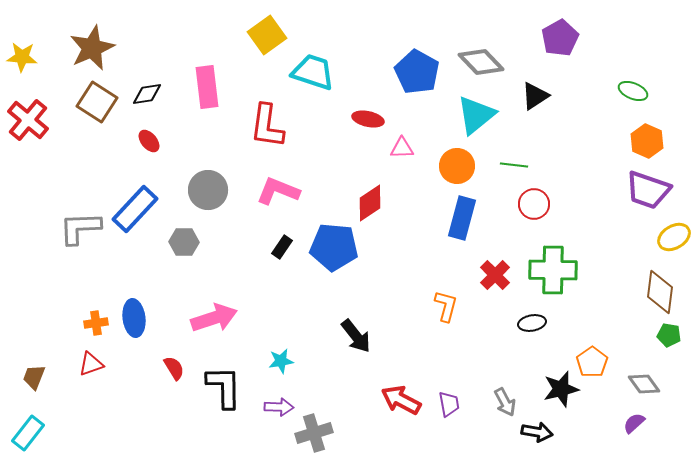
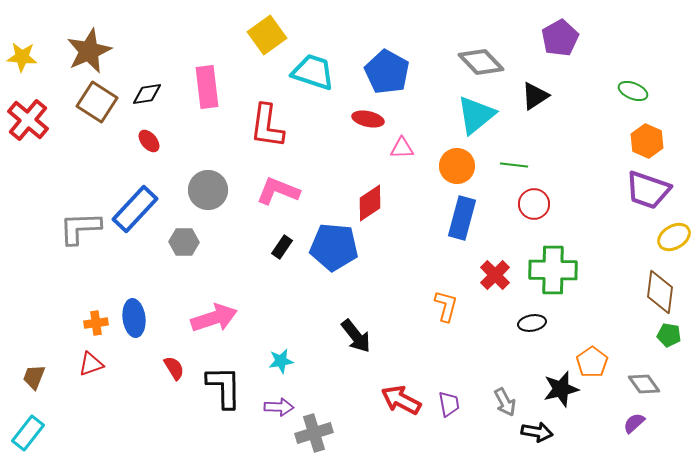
brown star at (92, 48): moved 3 px left, 3 px down
blue pentagon at (417, 72): moved 30 px left
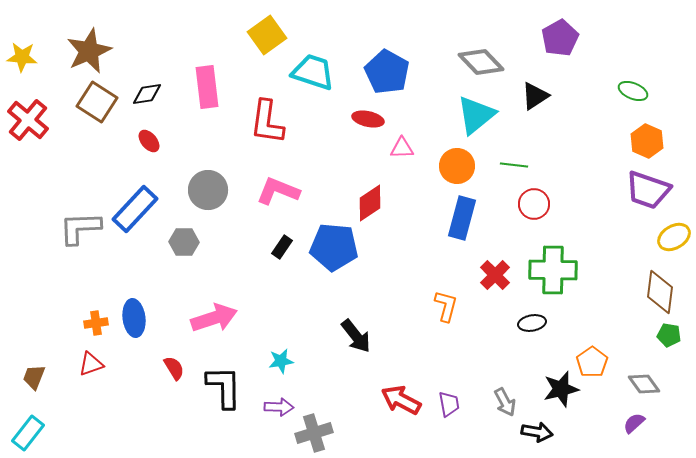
red L-shape at (267, 126): moved 4 px up
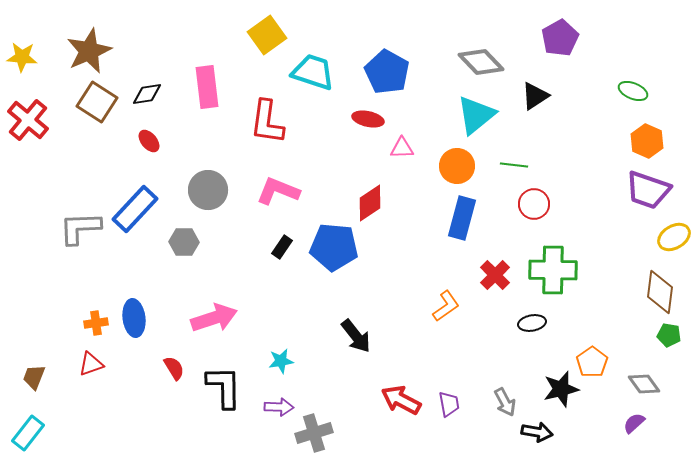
orange L-shape at (446, 306): rotated 40 degrees clockwise
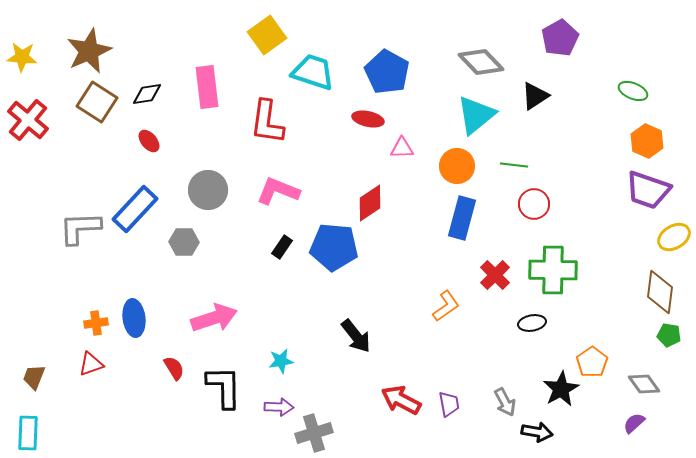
black star at (561, 389): rotated 15 degrees counterclockwise
cyan rectangle at (28, 433): rotated 36 degrees counterclockwise
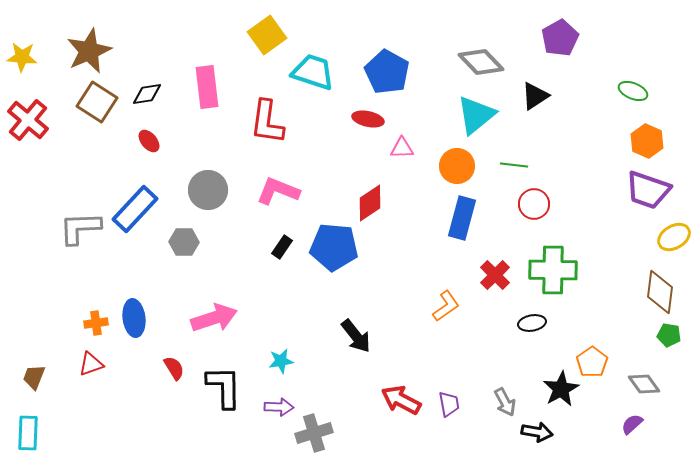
purple semicircle at (634, 423): moved 2 px left, 1 px down
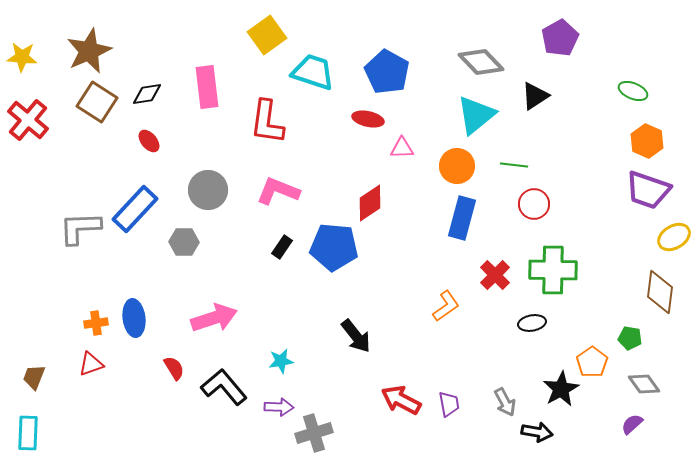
green pentagon at (669, 335): moved 39 px left, 3 px down
black L-shape at (224, 387): rotated 39 degrees counterclockwise
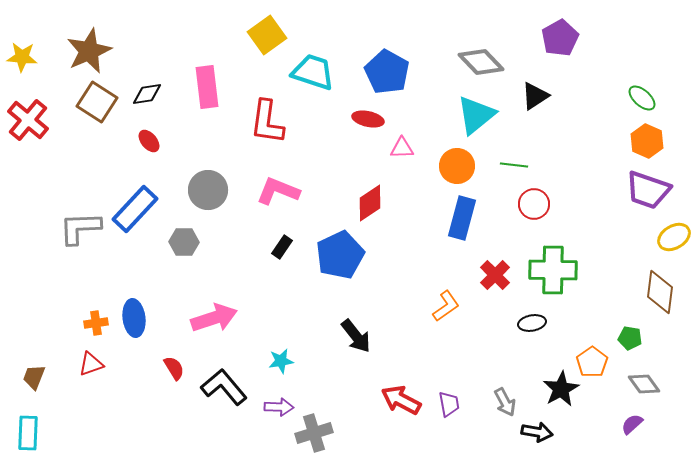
green ellipse at (633, 91): moved 9 px right, 7 px down; rotated 20 degrees clockwise
blue pentagon at (334, 247): moved 6 px right, 8 px down; rotated 30 degrees counterclockwise
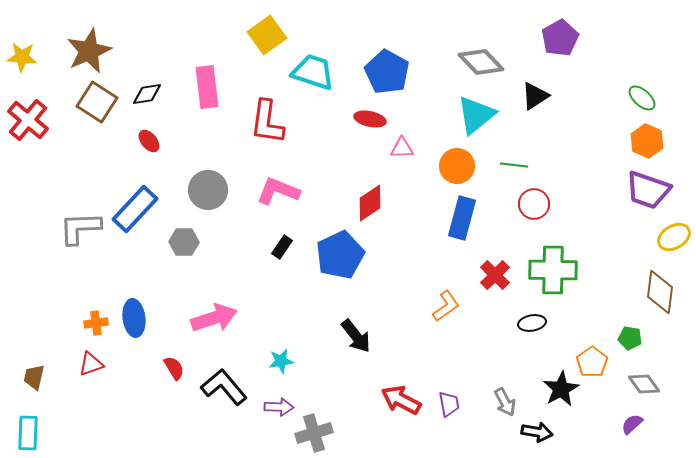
red ellipse at (368, 119): moved 2 px right
brown trapezoid at (34, 377): rotated 8 degrees counterclockwise
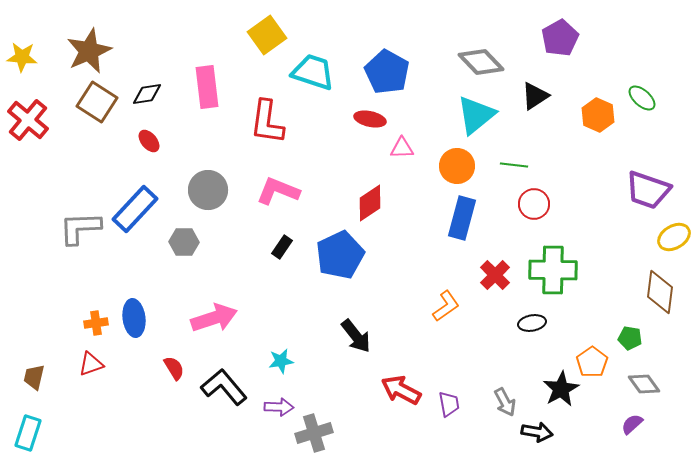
orange hexagon at (647, 141): moved 49 px left, 26 px up
red arrow at (401, 400): moved 10 px up
cyan rectangle at (28, 433): rotated 16 degrees clockwise
